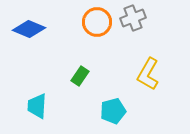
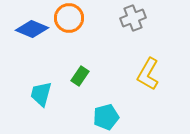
orange circle: moved 28 px left, 4 px up
blue diamond: moved 3 px right
cyan trapezoid: moved 4 px right, 12 px up; rotated 12 degrees clockwise
cyan pentagon: moved 7 px left, 6 px down
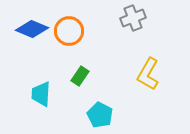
orange circle: moved 13 px down
cyan trapezoid: rotated 12 degrees counterclockwise
cyan pentagon: moved 6 px left, 2 px up; rotated 30 degrees counterclockwise
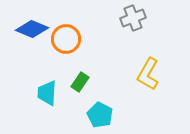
orange circle: moved 3 px left, 8 px down
green rectangle: moved 6 px down
cyan trapezoid: moved 6 px right, 1 px up
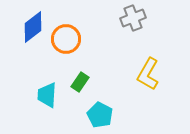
blue diamond: moved 1 px right, 2 px up; rotated 60 degrees counterclockwise
cyan trapezoid: moved 2 px down
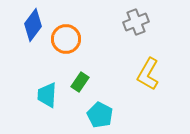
gray cross: moved 3 px right, 4 px down
blue diamond: moved 2 px up; rotated 16 degrees counterclockwise
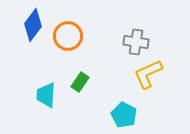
gray cross: moved 20 px down; rotated 30 degrees clockwise
orange circle: moved 2 px right, 3 px up
yellow L-shape: rotated 36 degrees clockwise
cyan trapezoid: moved 1 px left
cyan pentagon: moved 24 px right
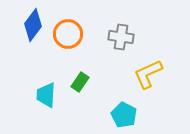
orange circle: moved 2 px up
gray cross: moved 15 px left, 5 px up
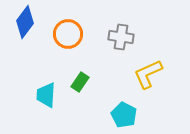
blue diamond: moved 8 px left, 3 px up
